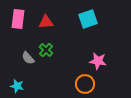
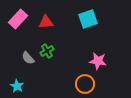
pink rectangle: rotated 36 degrees clockwise
green cross: moved 1 px right, 1 px down; rotated 16 degrees clockwise
cyan star: rotated 16 degrees clockwise
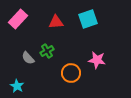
red triangle: moved 10 px right
pink star: moved 1 px left, 1 px up
orange circle: moved 14 px left, 11 px up
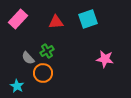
pink star: moved 8 px right, 1 px up
orange circle: moved 28 px left
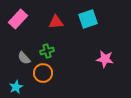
green cross: rotated 16 degrees clockwise
gray semicircle: moved 4 px left
cyan star: moved 1 px left, 1 px down; rotated 16 degrees clockwise
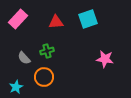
orange circle: moved 1 px right, 4 px down
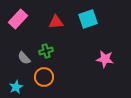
green cross: moved 1 px left
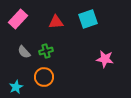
gray semicircle: moved 6 px up
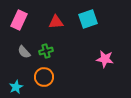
pink rectangle: moved 1 px right, 1 px down; rotated 18 degrees counterclockwise
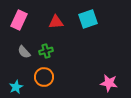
pink star: moved 4 px right, 24 px down
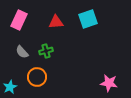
gray semicircle: moved 2 px left
orange circle: moved 7 px left
cyan star: moved 6 px left
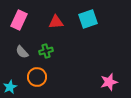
pink star: moved 1 px up; rotated 24 degrees counterclockwise
